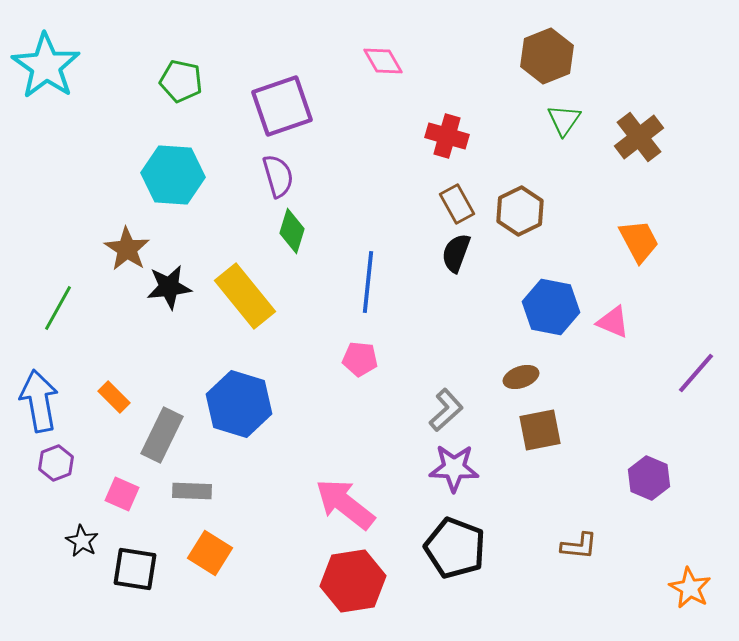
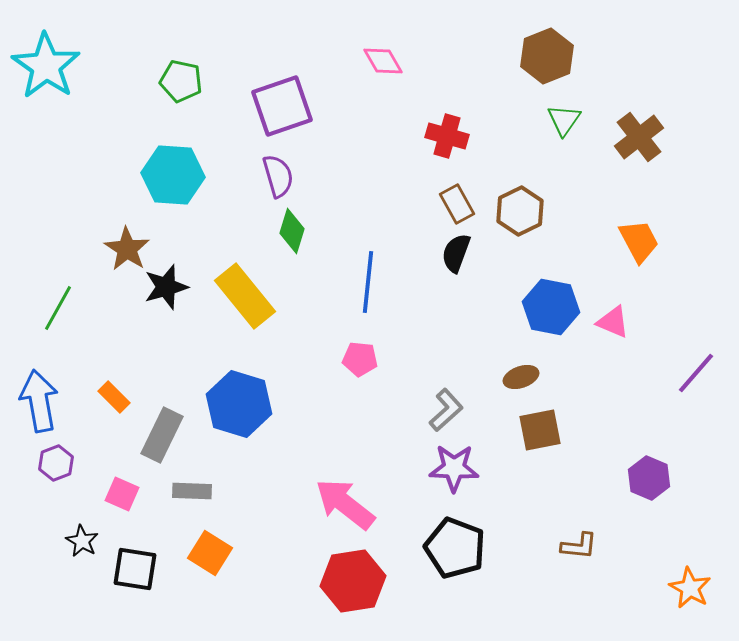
black star at (169, 287): moved 3 px left; rotated 9 degrees counterclockwise
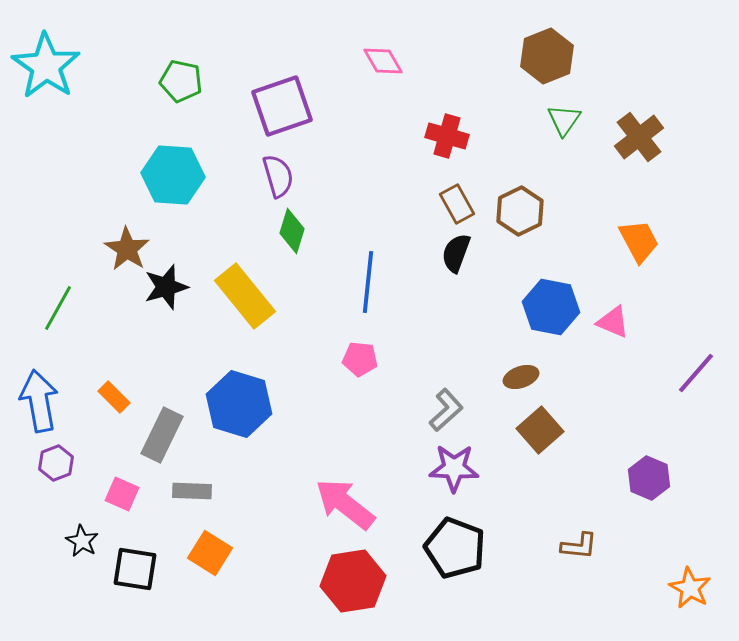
brown square at (540, 430): rotated 30 degrees counterclockwise
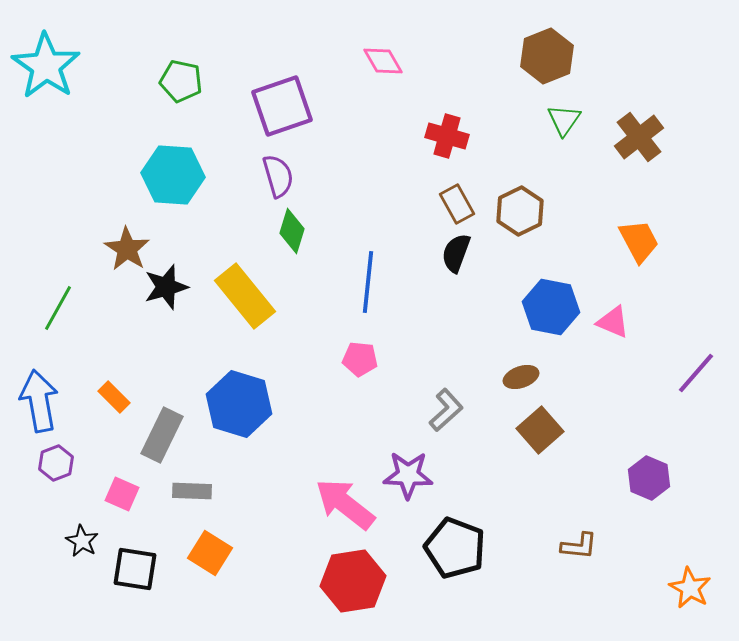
purple star at (454, 468): moved 46 px left, 7 px down
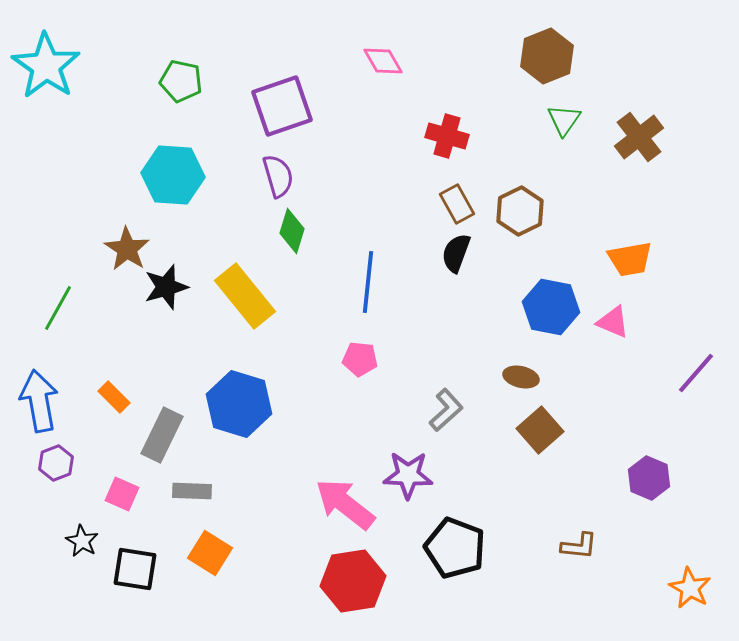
orange trapezoid at (639, 241): moved 9 px left, 18 px down; rotated 108 degrees clockwise
brown ellipse at (521, 377): rotated 32 degrees clockwise
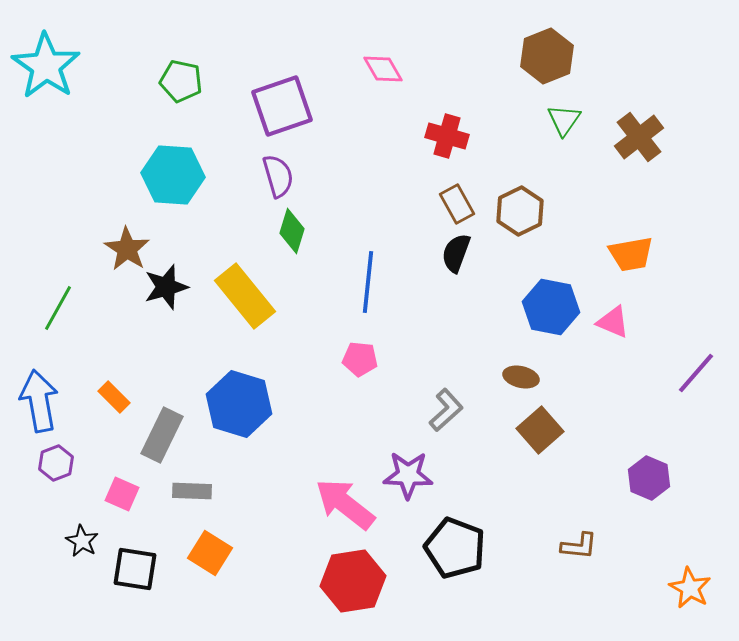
pink diamond at (383, 61): moved 8 px down
orange trapezoid at (630, 259): moved 1 px right, 5 px up
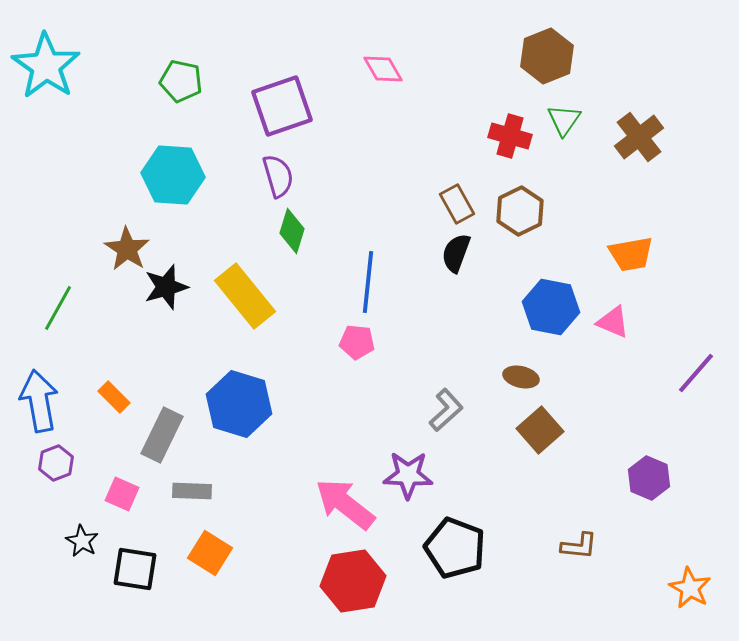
red cross at (447, 136): moved 63 px right
pink pentagon at (360, 359): moved 3 px left, 17 px up
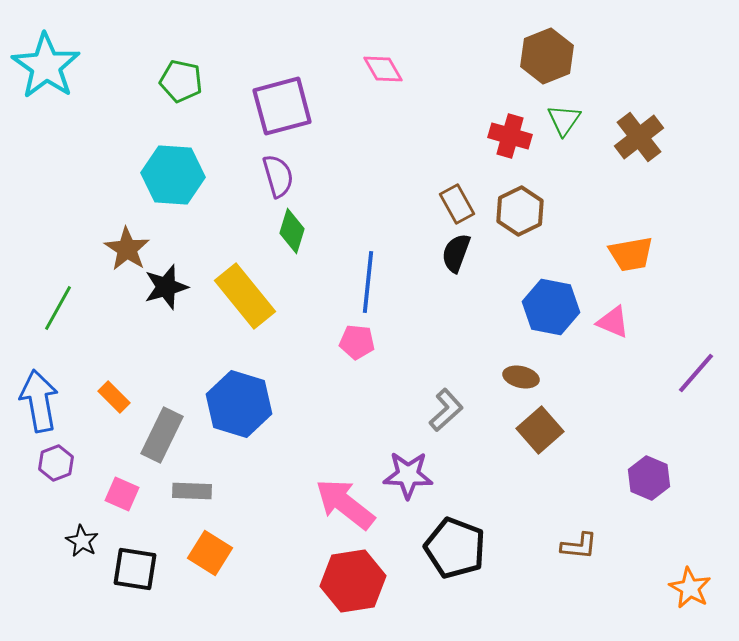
purple square at (282, 106): rotated 4 degrees clockwise
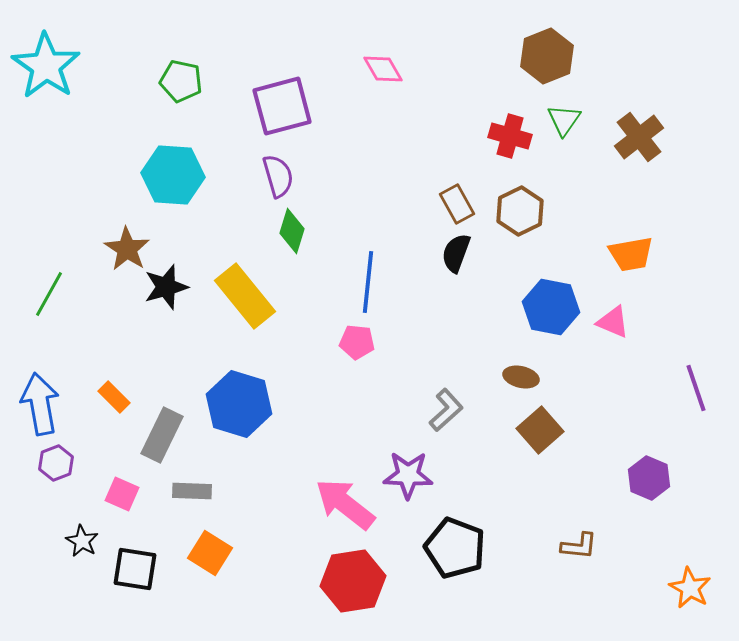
green line at (58, 308): moved 9 px left, 14 px up
purple line at (696, 373): moved 15 px down; rotated 60 degrees counterclockwise
blue arrow at (39, 401): moved 1 px right, 3 px down
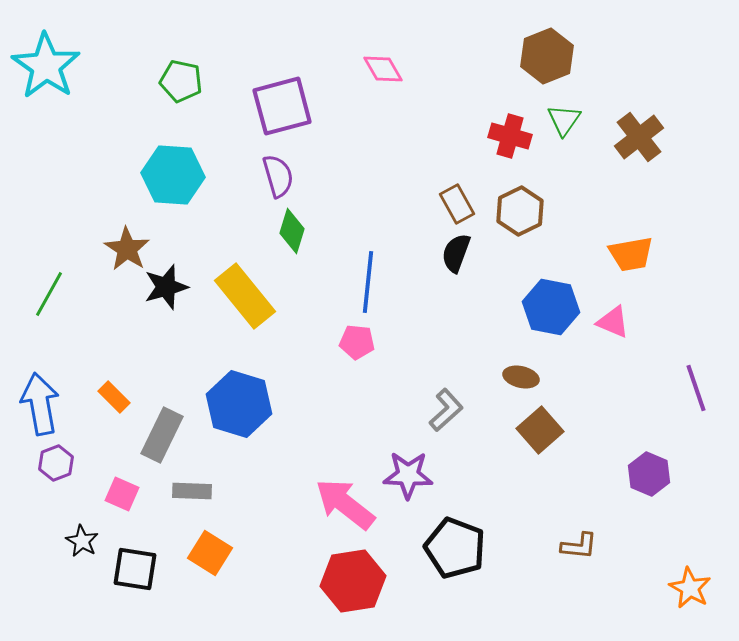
purple hexagon at (649, 478): moved 4 px up
